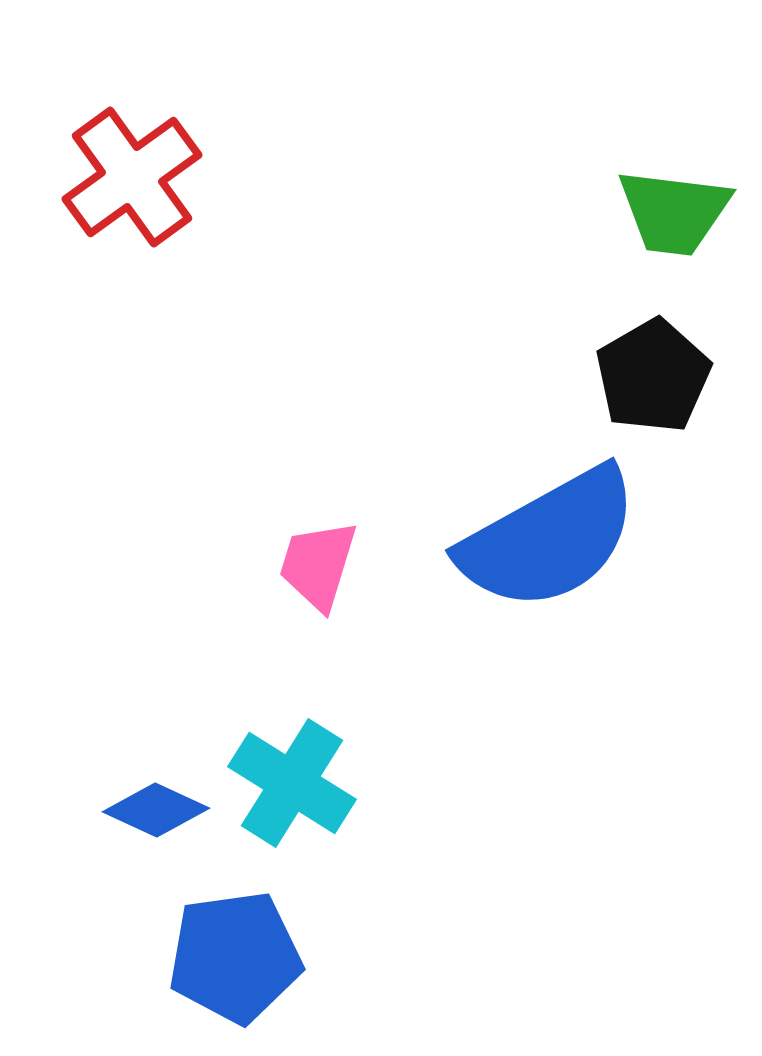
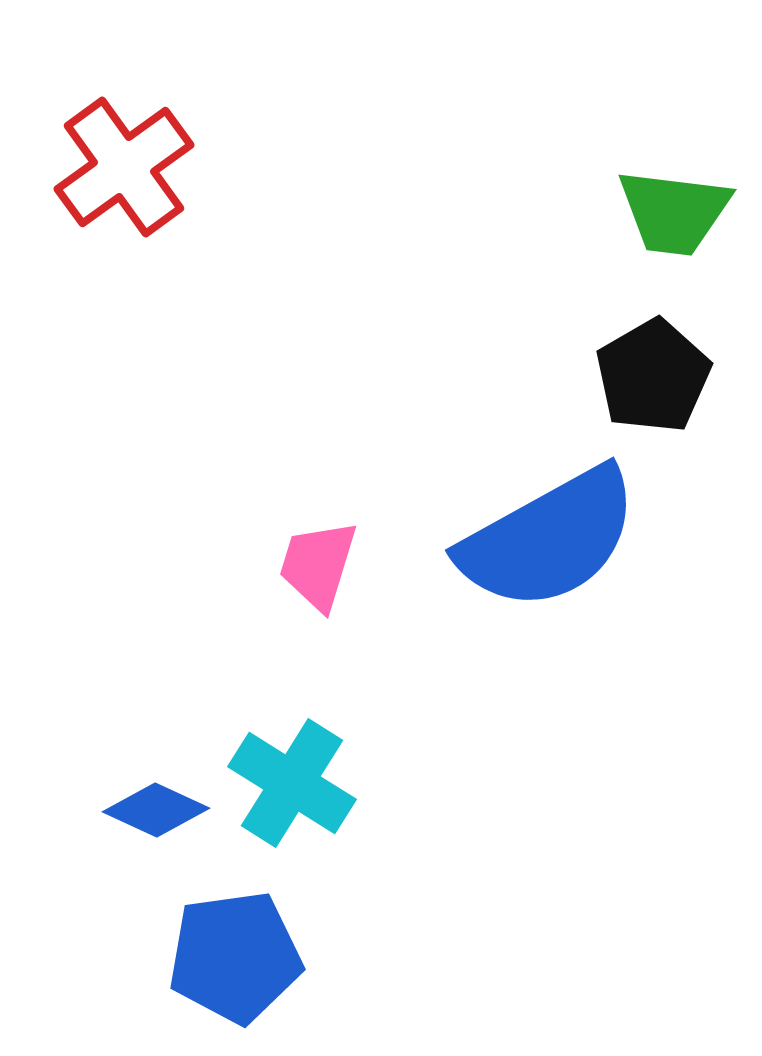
red cross: moved 8 px left, 10 px up
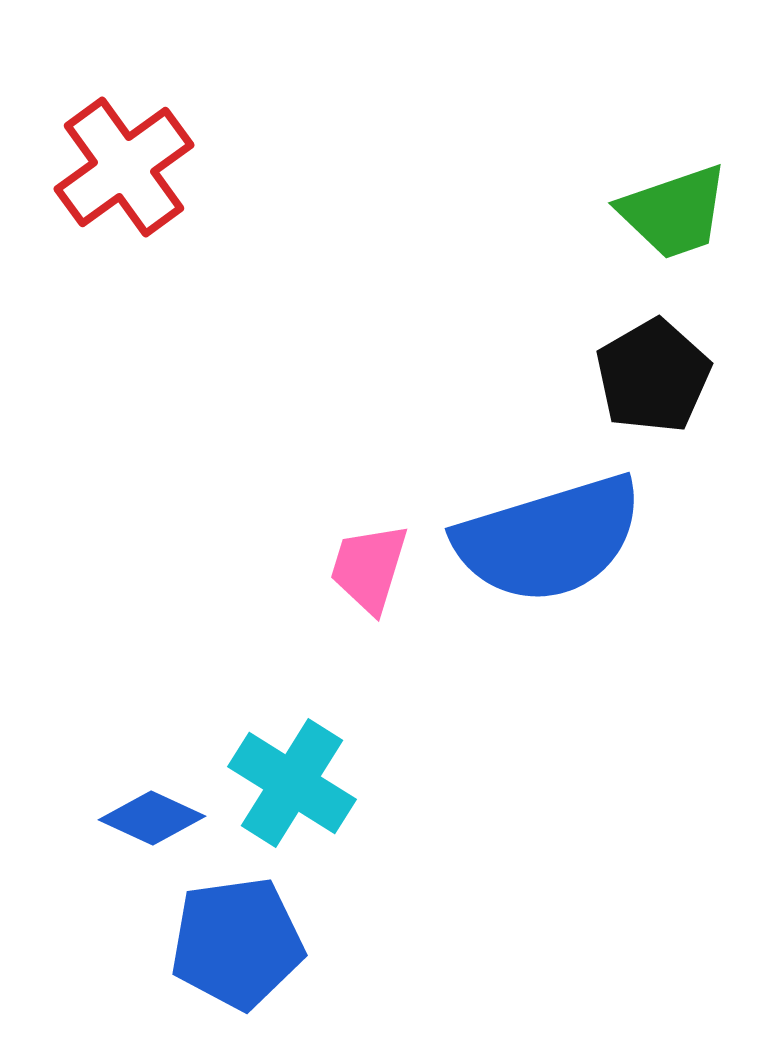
green trapezoid: rotated 26 degrees counterclockwise
blue semicircle: rotated 12 degrees clockwise
pink trapezoid: moved 51 px right, 3 px down
blue diamond: moved 4 px left, 8 px down
blue pentagon: moved 2 px right, 14 px up
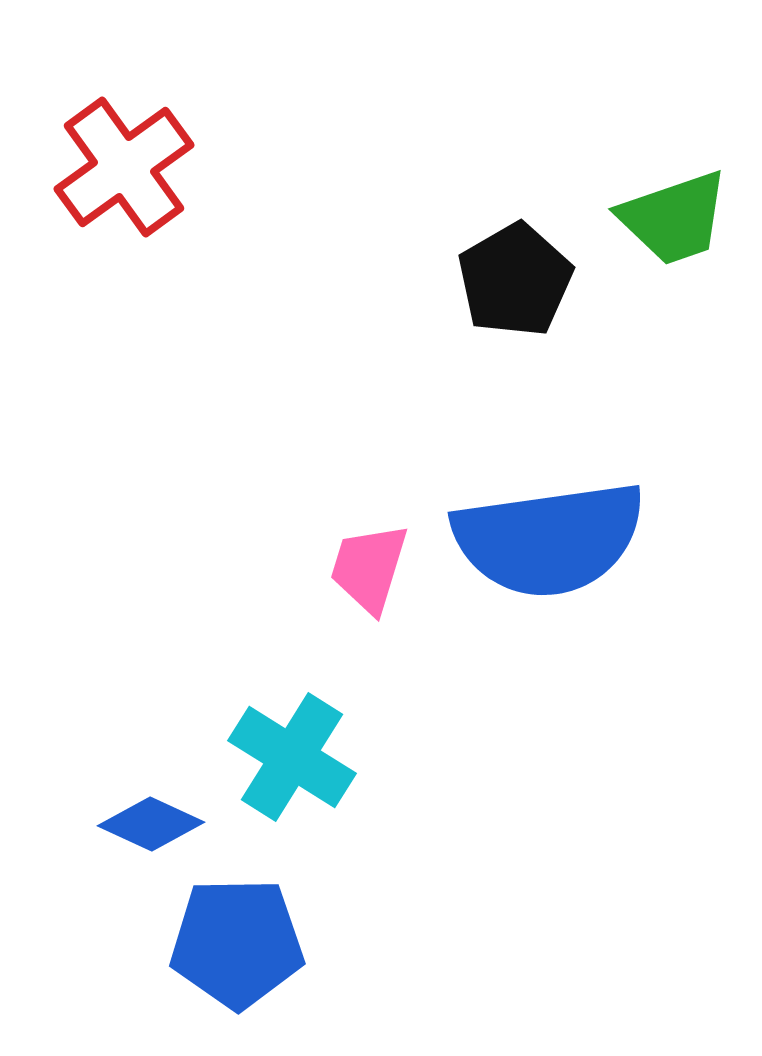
green trapezoid: moved 6 px down
black pentagon: moved 138 px left, 96 px up
blue semicircle: rotated 9 degrees clockwise
cyan cross: moved 26 px up
blue diamond: moved 1 px left, 6 px down
blue pentagon: rotated 7 degrees clockwise
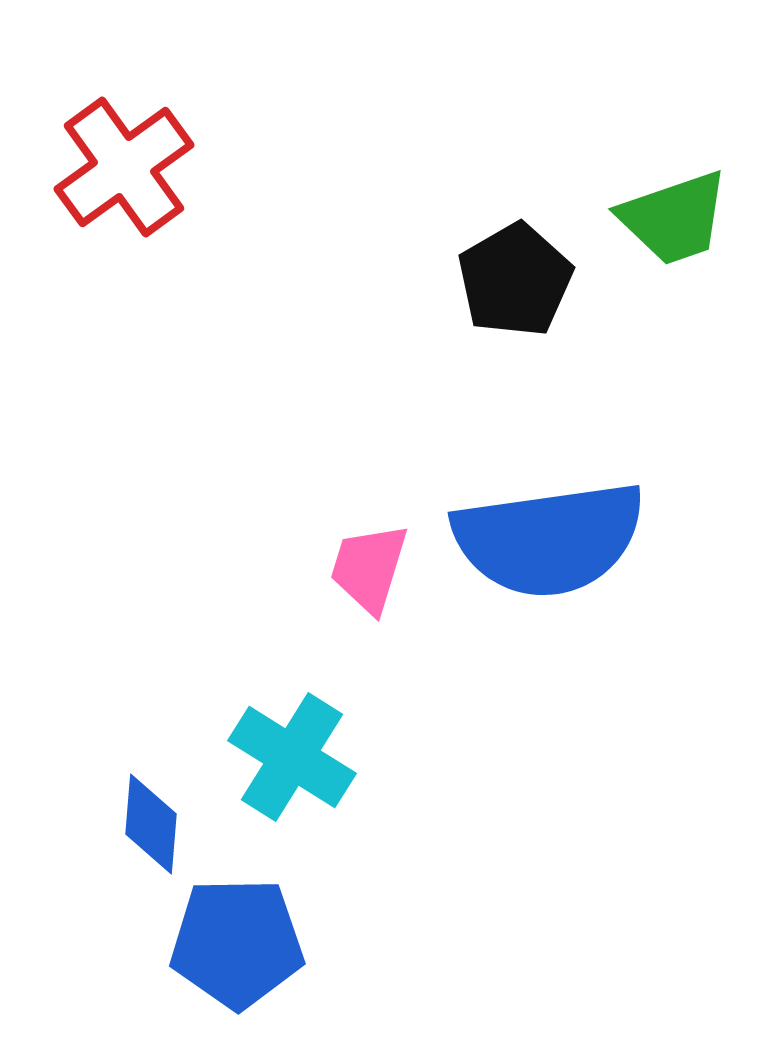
blue diamond: rotated 70 degrees clockwise
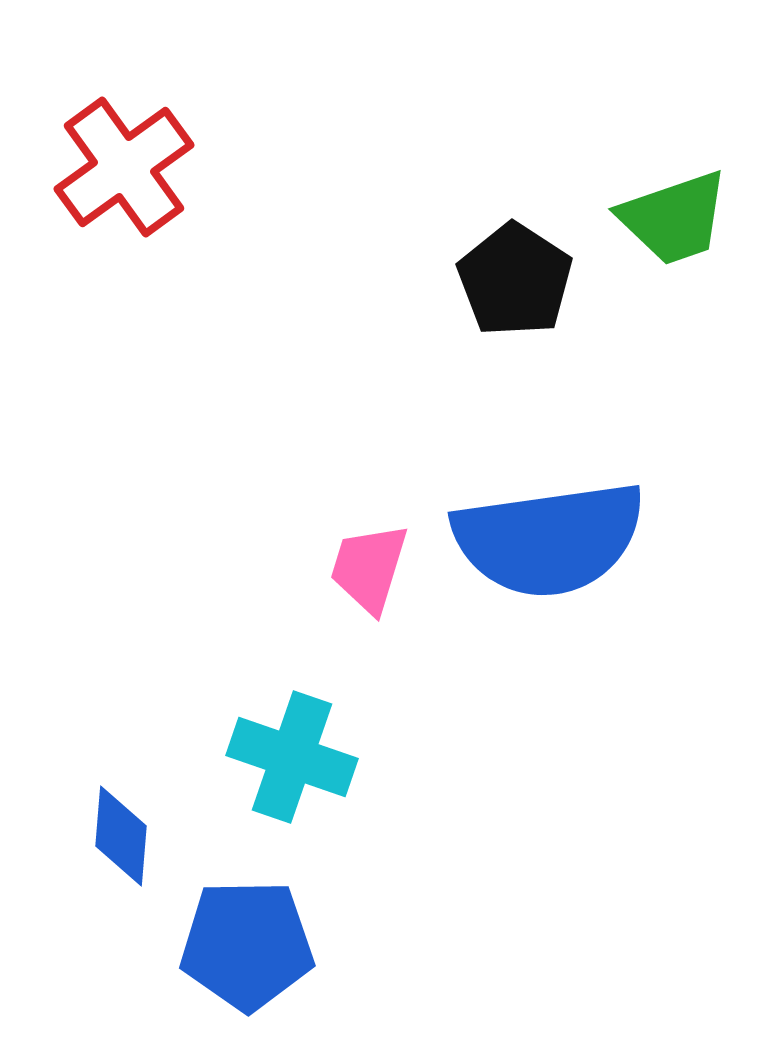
black pentagon: rotated 9 degrees counterclockwise
cyan cross: rotated 13 degrees counterclockwise
blue diamond: moved 30 px left, 12 px down
blue pentagon: moved 10 px right, 2 px down
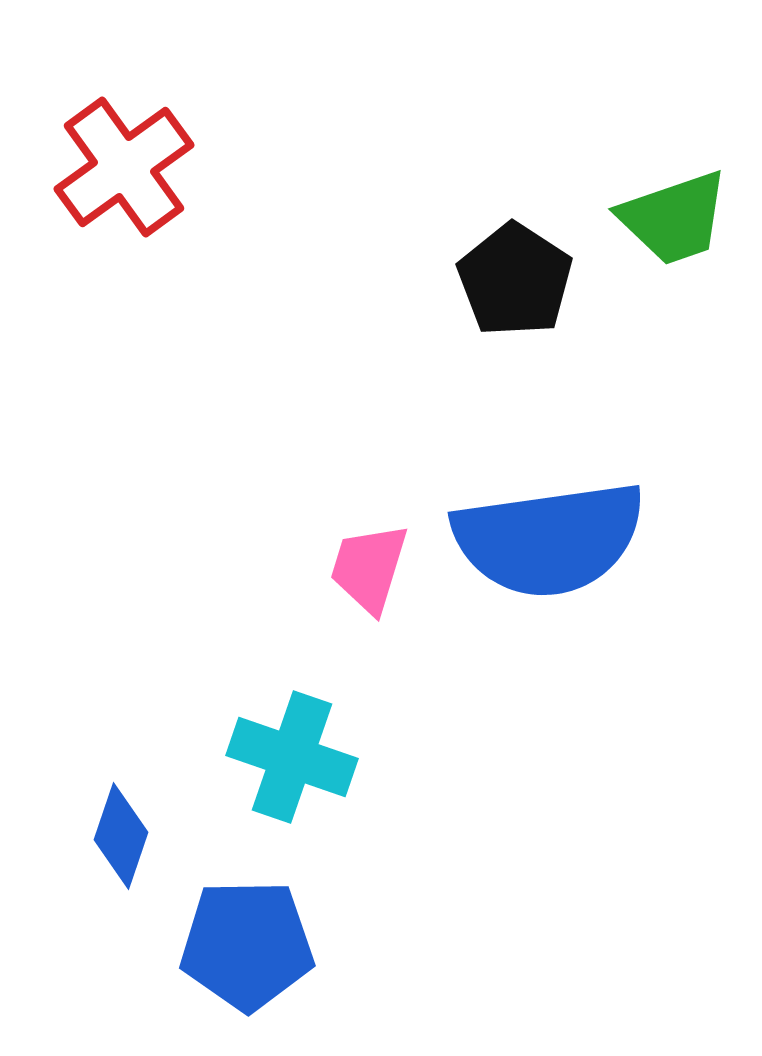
blue diamond: rotated 14 degrees clockwise
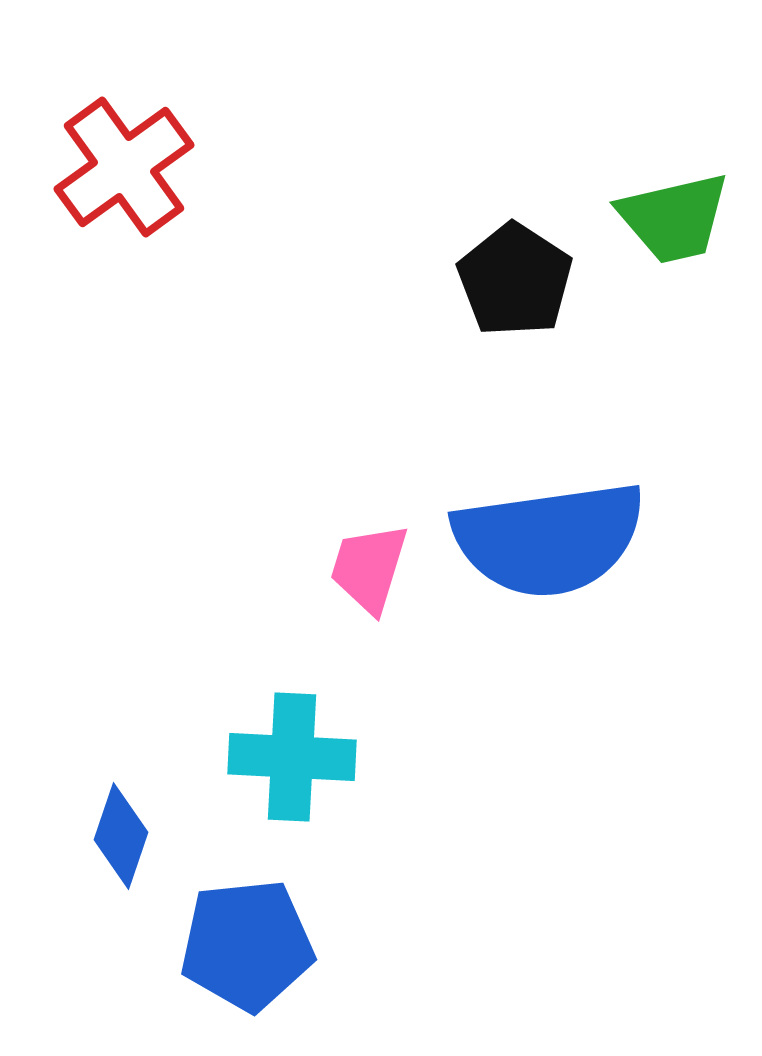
green trapezoid: rotated 6 degrees clockwise
cyan cross: rotated 16 degrees counterclockwise
blue pentagon: rotated 5 degrees counterclockwise
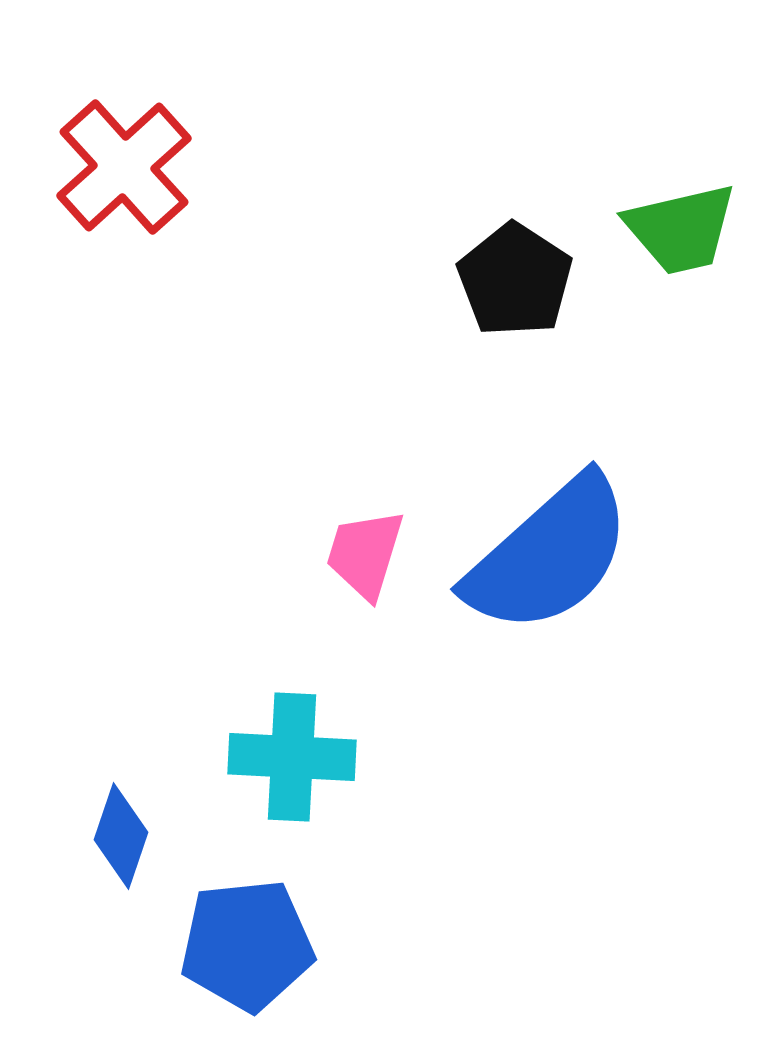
red cross: rotated 6 degrees counterclockwise
green trapezoid: moved 7 px right, 11 px down
blue semicircle: moved 16 px down; rotated 34 degrees counterclockwise
pink trapezoid: moved 4 px left, 14 px up
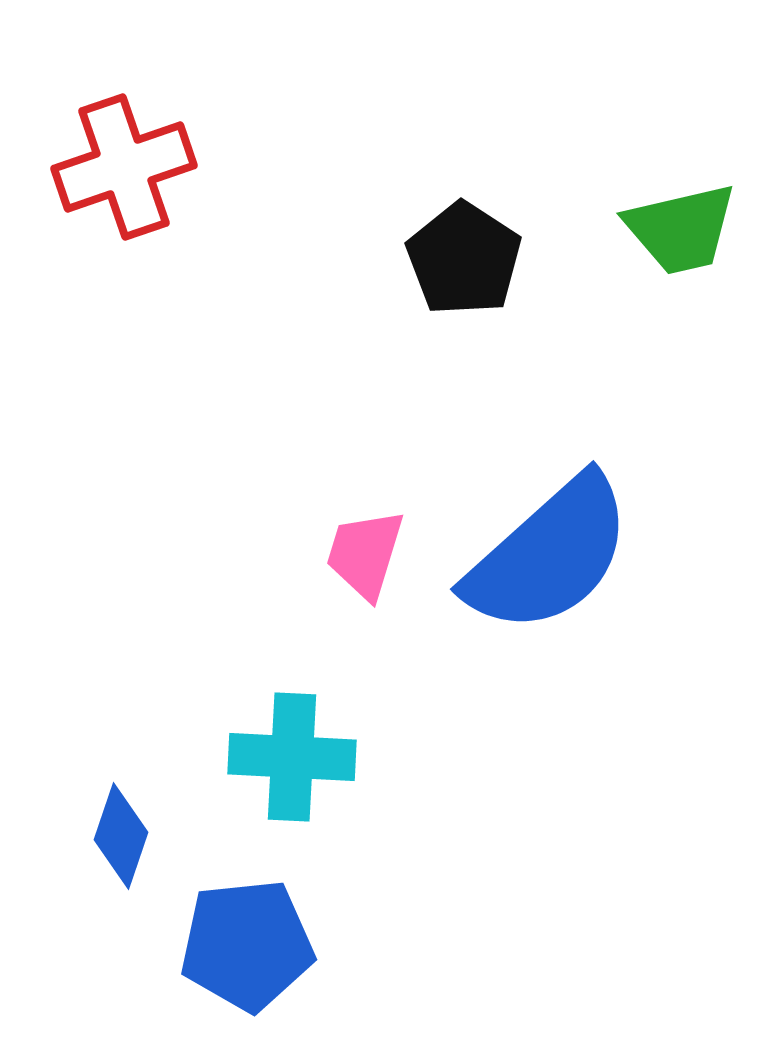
red cross: rotated 23 degrees clockwise
black pentagon: moved 51 px left, 21 px up
